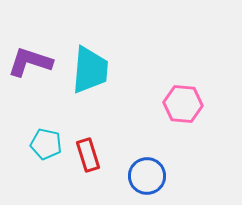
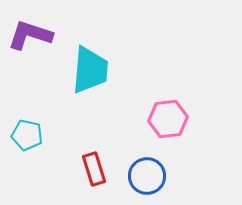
purple L-shape: moved 27 px up
pink hexagon: moved 15 px left, 15 px down; rotated 12 degrees counterclockwise
cyan pentagon: moved 19 px left, 9 px up
red rectangle: moved 6 px right, 14 px down
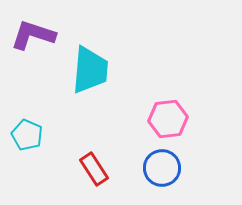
purple L-shape: moved 3 px right
cyan pentagon: rotated 12 degrees clockwise
red rectangle: rotated 16 degrees counterclockwise
blue circle: moved 15 px right, 8 px up
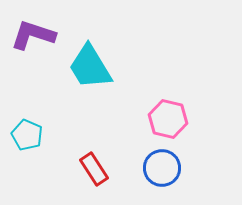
cyan trapezoid: moved 3 px up; rotated 144 degrees clockwise
pink hexagon: rotated 21 degrees clockwise
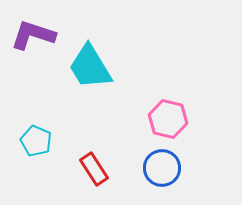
cyan pentagon: moved 9 px right, 6 px down
